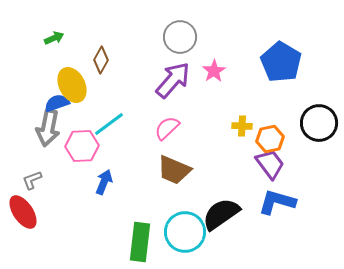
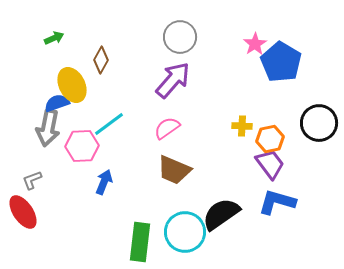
pink star: moved 41 px right, 27 px up
pink semicircle: rotated 8 degrees clockwise
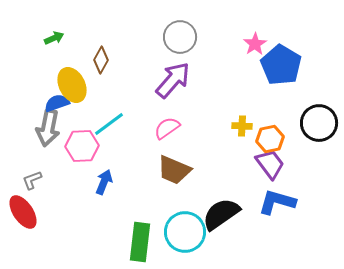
blue pentagon: moved 3 px down
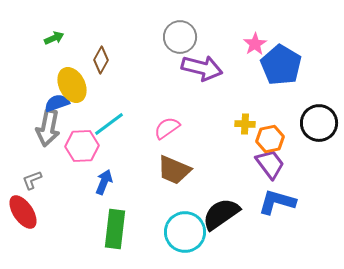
purple arrow: moved 29 px right, 12 px up; rotated 63 degrees clockwise
yellow cross: moved 3 px right, 2 px up
green rectangle: moved 25 px left, 13 px up
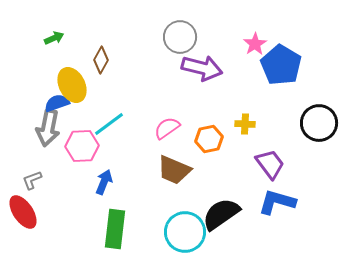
orange hexagon: moved 61 px left
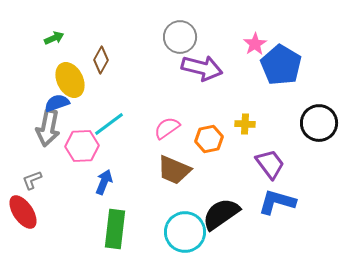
yellow ellipse: moved 2 px left, 5 px up
